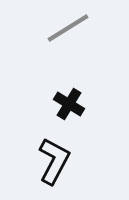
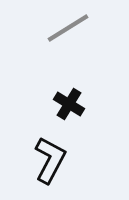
black L-shape: moved 4 px left, 1 px up
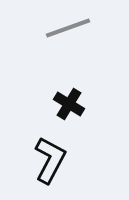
gray line: rotated 12 degrees clockwise
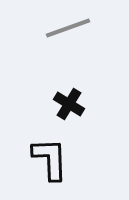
black L-shape: moved 1 px up; rotated 30 degrees counterclockwise
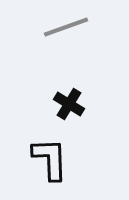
gray line: moved 2 px left, 1 px up
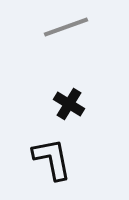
black L-shape: moved 2 px right; rotated 9 degrees counterclockwise
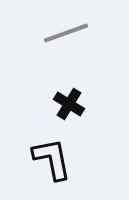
gray line: moved 6 px down
